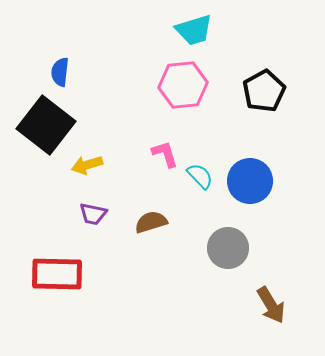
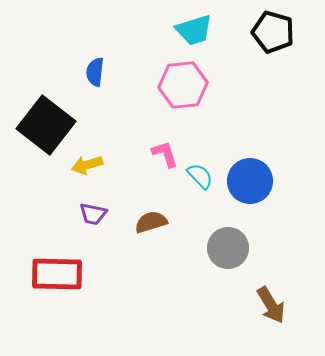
blue semicircle: moved 35 px right
black pentagon: moved 9 px right, 59 px up; rotated 27 degrees counterclockwise
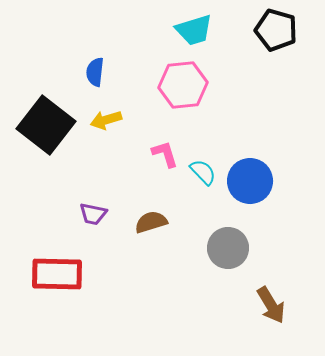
black pentagon: moved 3 px right, 2 px up
yellow arrow: moved 19 px right, 45 px up
cyan semicircle: moved 3 px right, 4 px up
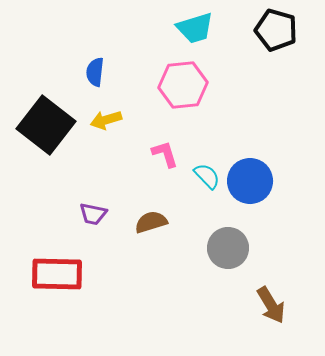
cyan trapezoid: moved 1 px right, 2 px up
cyan semicircle: moved 4 px right, 4 px down
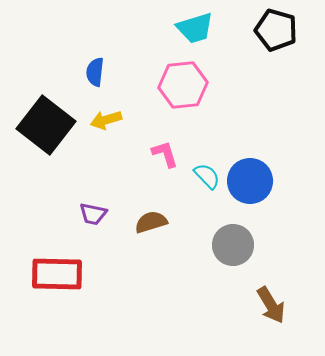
gray circle: moved 5 px right, 3 px up
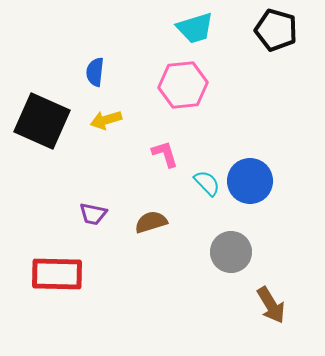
black square: moved 4 px left, 4 px up; rotated 14 degrees counterclockwise
cyan semicircle: moved 7 px down
gray circle: moved 2 px left, 7 px down
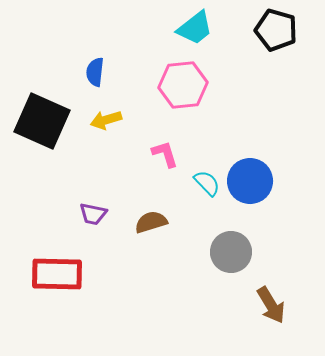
cyan trapezoid: rotated 21 degrees counterclockwise
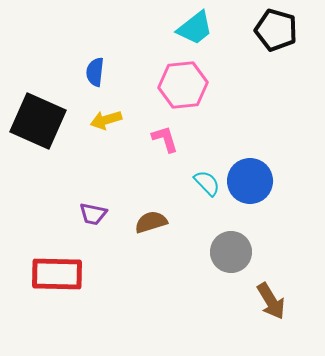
black square: moved 4 px left
pink L-shape: moved 15 px up
brown arrow: moved 4 px up
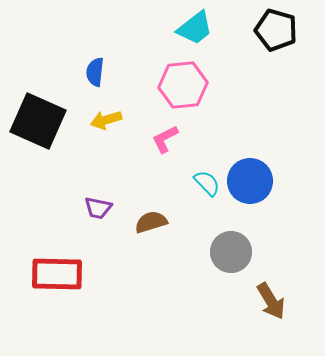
pink L-shape: rotated 100 degrees counterclockwise
purple trapezoid: moved 5 px right, 6 px up
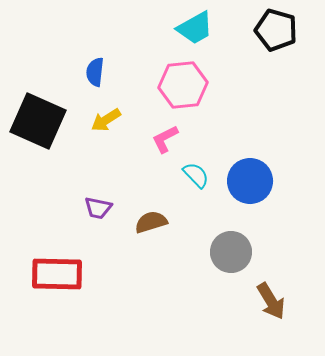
cyan trapezoid: rotated 9 degrees clockwise
yellow arrow: rotated 16 degrees counterclockwise
cyan semicircle: moved 11 px left, 8 px up
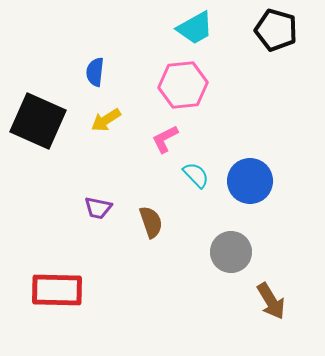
brown semicircle: rotated 88 degrees clockwise
red rectangle: moved 16 px down
